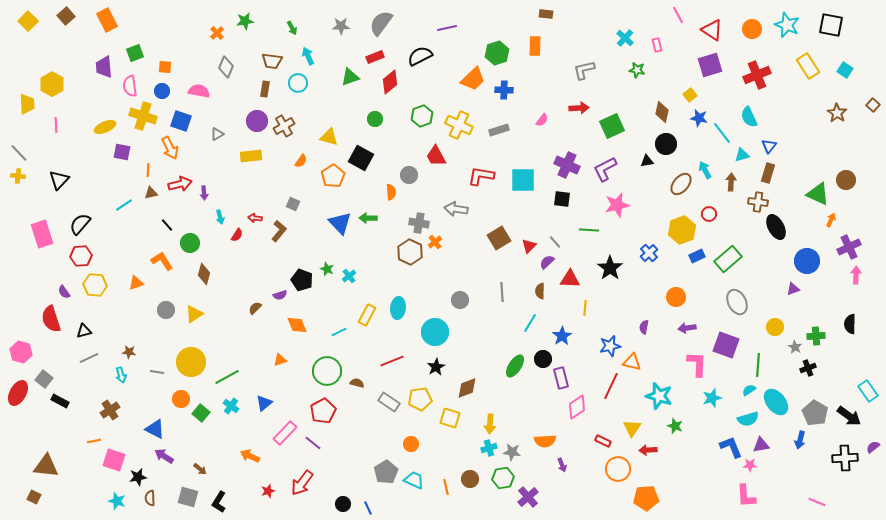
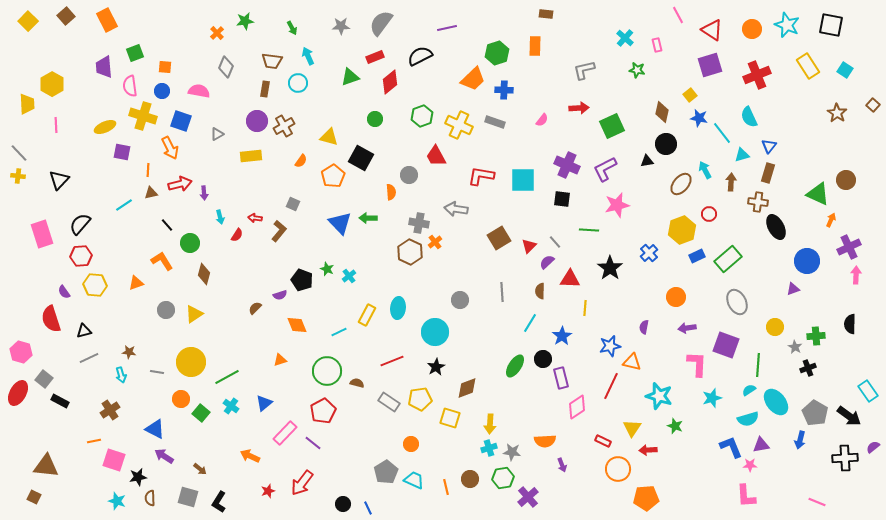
gray rectangle at (499, 130): moved 4 px left, 8 px up; rotated 36 degrees clockwise
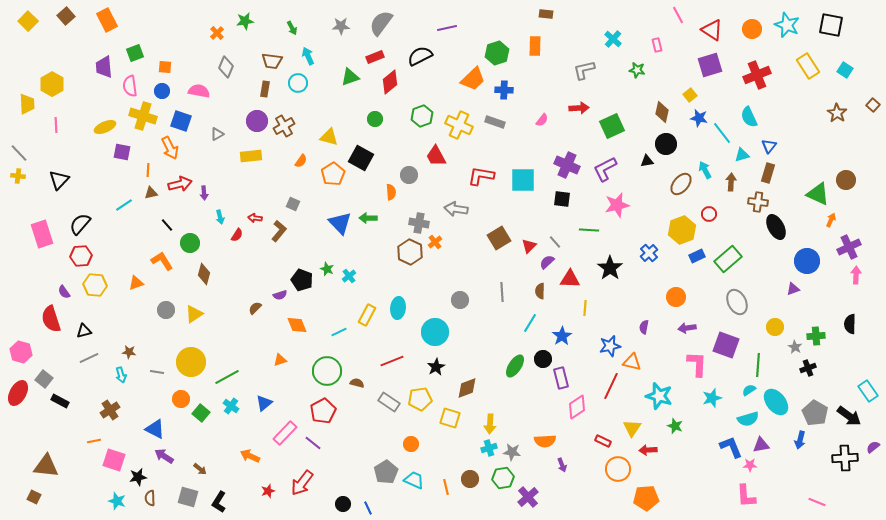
cyan cross at (625, 38): moved 12 px left, 1 px down
orange pentagon at (333, 176): moved 2 px up
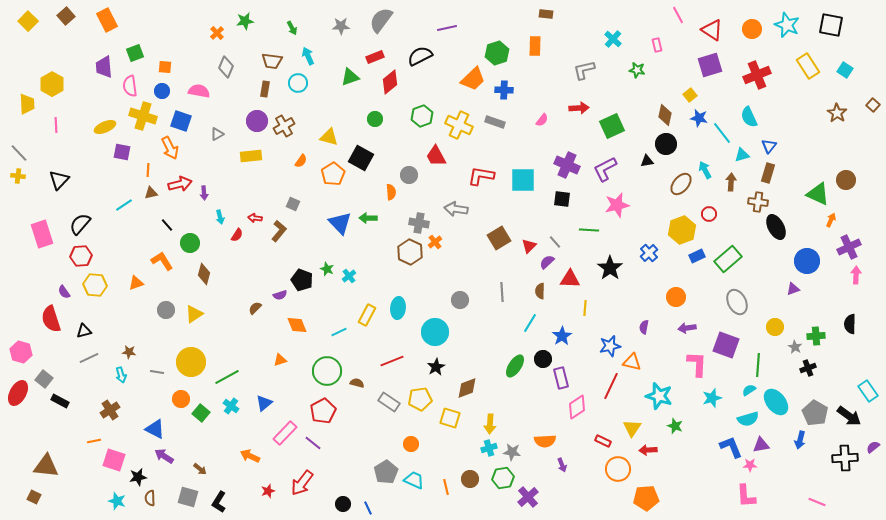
gray semicircle at (381, 23): moved 3 px up
brown diamond at (662, 112): moved 3 px right, 3 px down
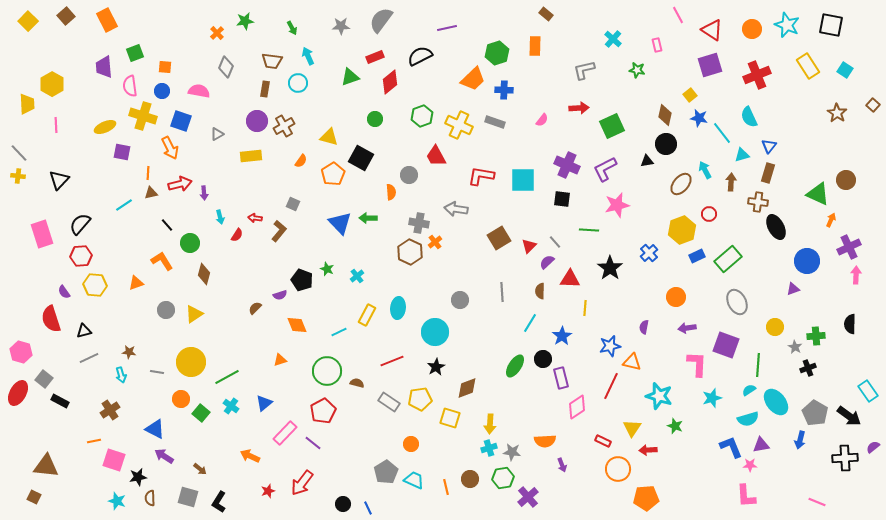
brown rectangle at (546, 14): rotated 32 degrees clockwise
orange line at (148, 170): moved 3 px down
cyan cross at (349, 276): moved 8 px right
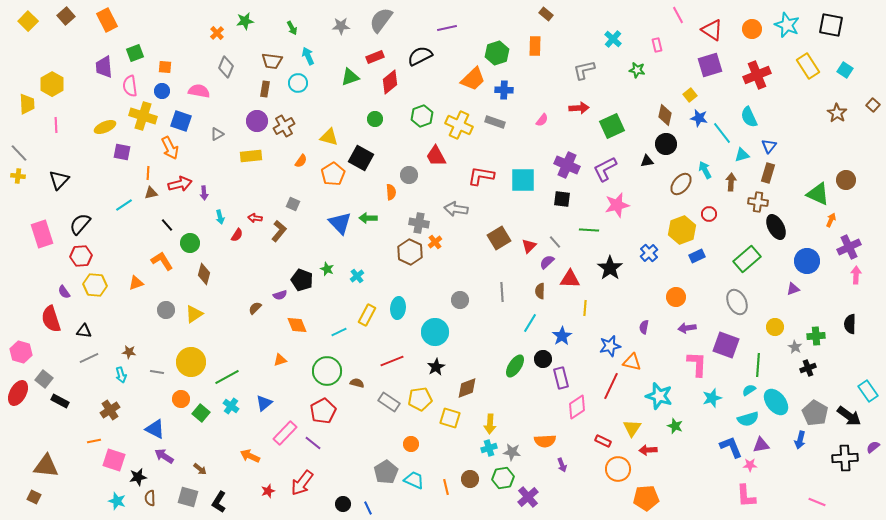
green rectangle at (728, 259): moved 19 px right
black triangle at (84, 331): rotated 21 degrees clockwise
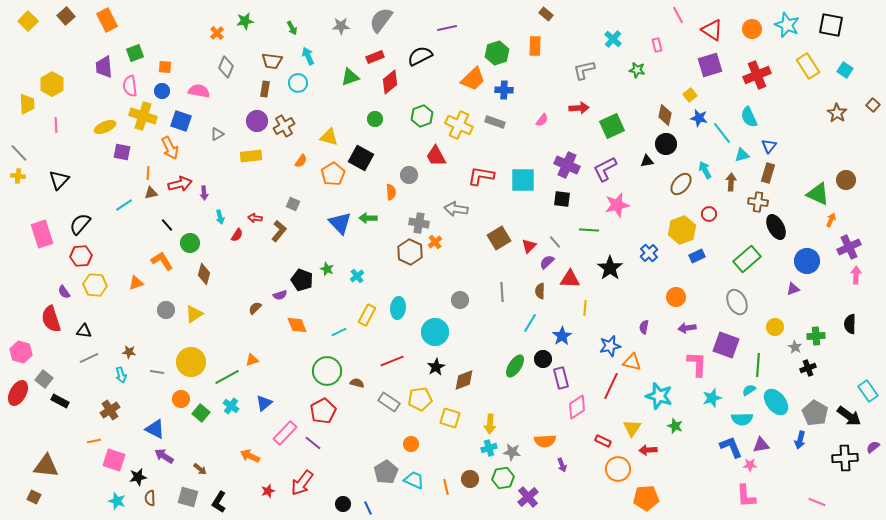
orange triangle at (280, 360): moved 28 px left
brown diamond at (467, 388): moved 3 px left, 8 px up
cyan semicircle at (748, 419): moved 6 px left; rotated 15 degrees clockwise
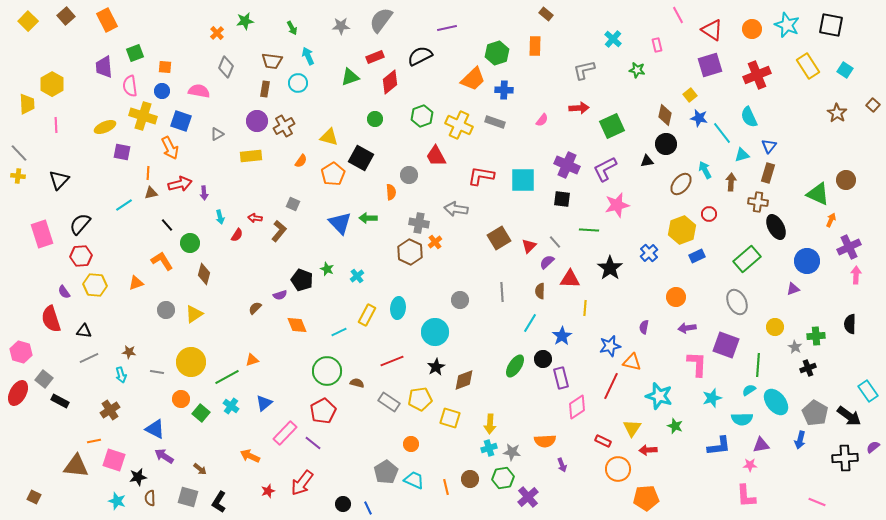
blue L-shape at (731, 447): moved 12 px left, 1 px up; rotated 105 degrees clockwise
brown triangle at (46, 466): moved 30 px right
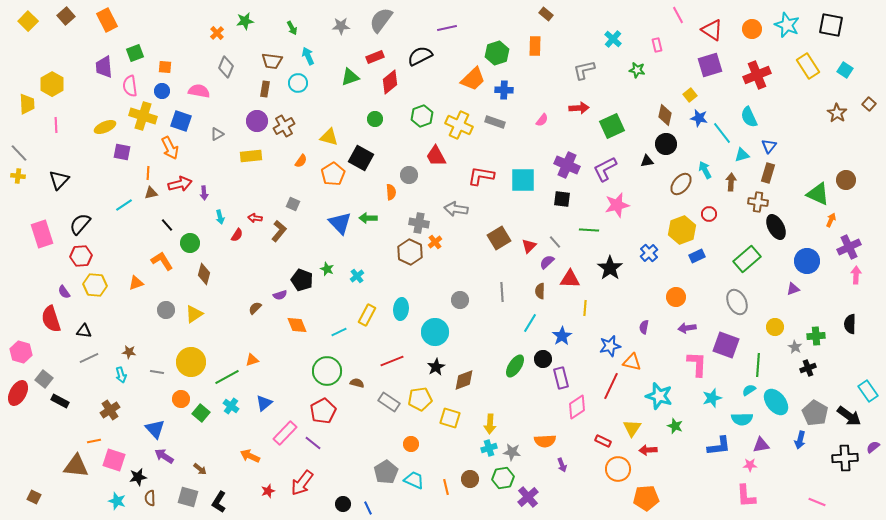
brown square at (873, 105): moved 4 px left, 1 px up
cyan ellipse at (398, 308): moved 3 px right, 1 px down
blue triangle at (155, 429): rotated 20 degrees clockwise
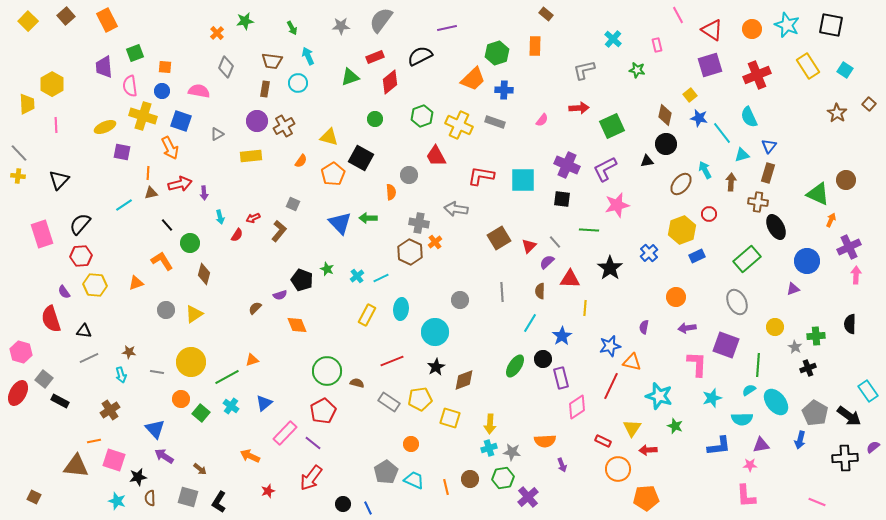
red arrow at (255, 218): moved 2 px left; rotated 32 degrees counterclockwise
cyan line at (339, 332): moved 42 px right, 54 px up
red arrow at (302, 483): moved 9 px right, 5 px up
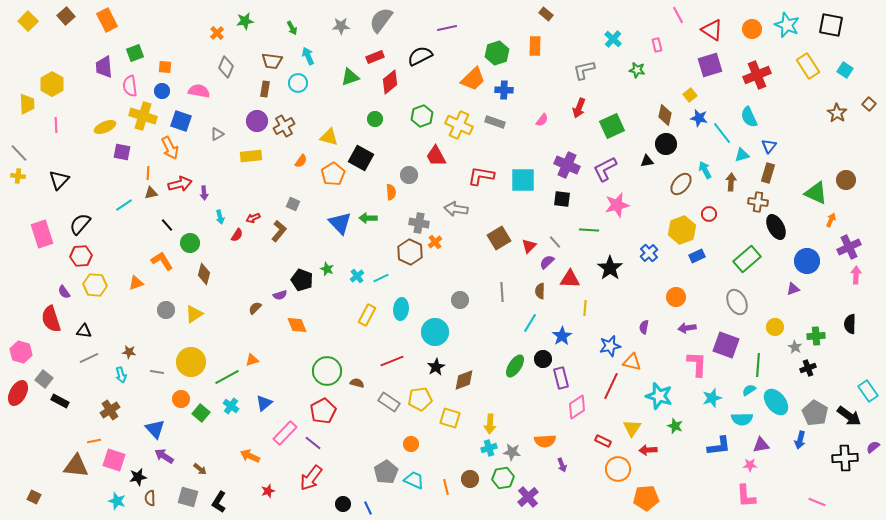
red arrow at (579, 108): rotated 114 degrees clockwise
green triangle at (818, 194): moved 2 px left, 1 px up
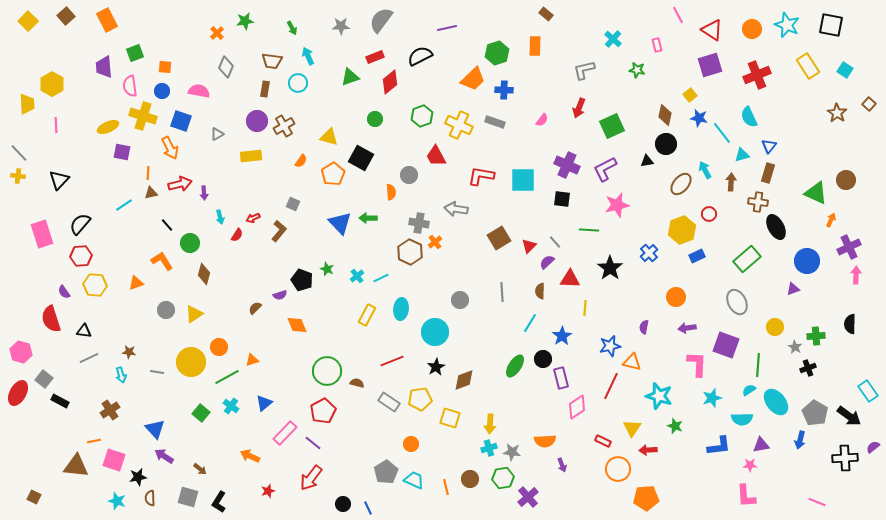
yellow ellipse at (105, 127): moved 3 px right
orange circle at (181, 399): moved 38 px right, 52 px up
